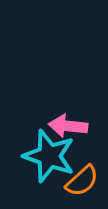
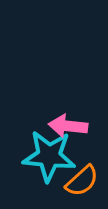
cyan star: rotated 14 degrees counterclockwise
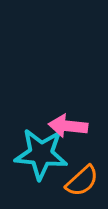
cyan star: moved 8 px left, 2 px up
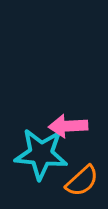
pink arrow: rotated 9 degrees counterclockwise
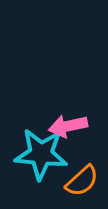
pink arrow: rotated 9 degrees counterclockwise
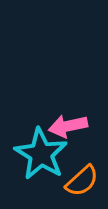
cyan star: rotated 26 degrees clockwise
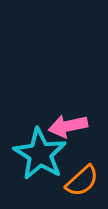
cyan star: moved 1 px left
